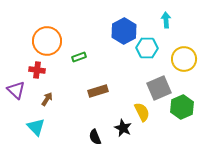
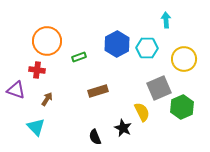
blue hexagon: moved 7 px left, 13 px down
purple triangle: rotated 24 degrees counterclockwise
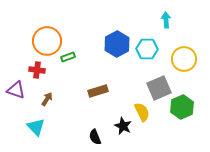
cyan hexagon: moved 1 px down
green rectangle: moved 11 px left
black star: moved 2 px up
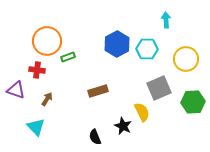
yellow circle: moved 2 px right
green hexagon: moved 11 px right, 5 px up; rotated 20 degrees clockwise
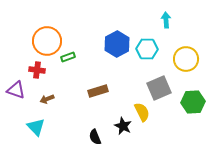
brown arrow: rotated 144 degrees counterclockwise
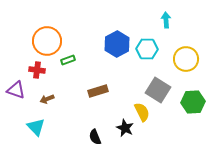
green rectangle: moved 3 px down
gray square: moved 1 px left, 2 px down; rotated 35 degrees counterclockwise
black star: moved 2 px right, 2 px down
